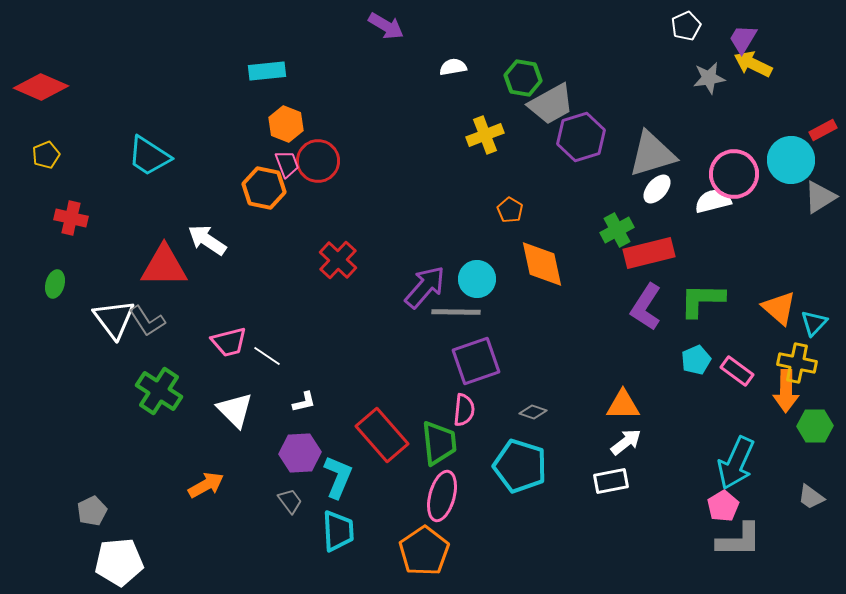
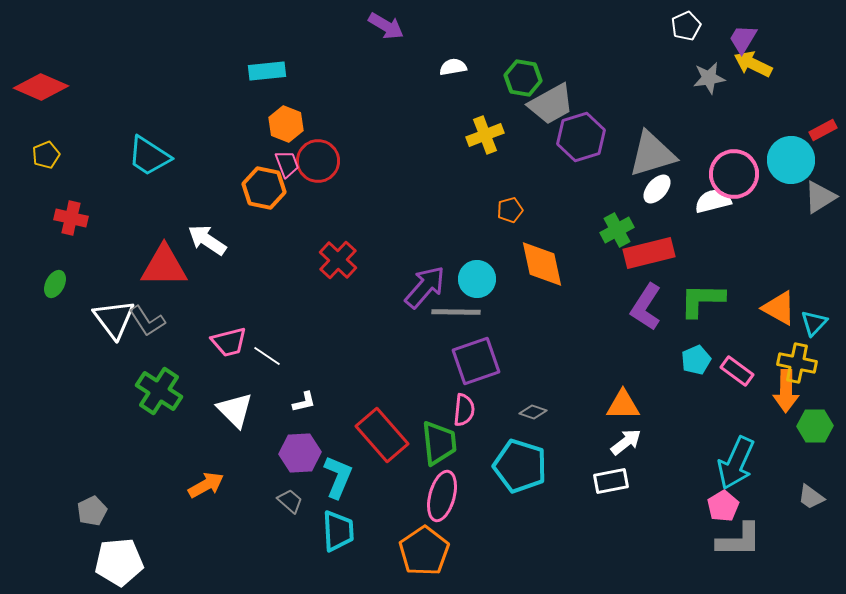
orange pentagon at (510, 210): rotated 25 degrees clockwise
green ellipse at (55, 284): rotated 12 degrees clockwise
orange triangle at (779, 308): rotated 12 degrees counterclockwise
gray trapezoid at (290, 501): rotated 12 degrees counterclockwise
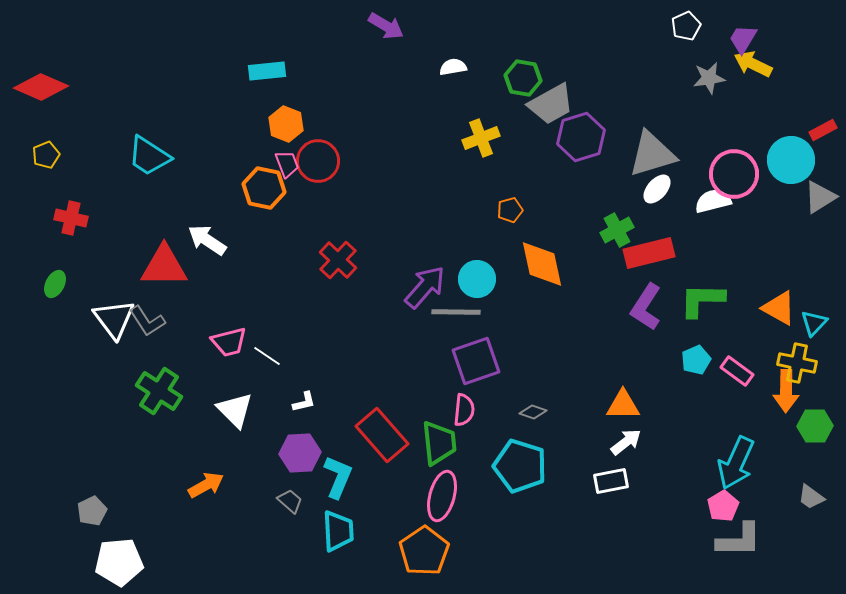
yellow cross at (485, 135): moved 4 px left, 3 px down
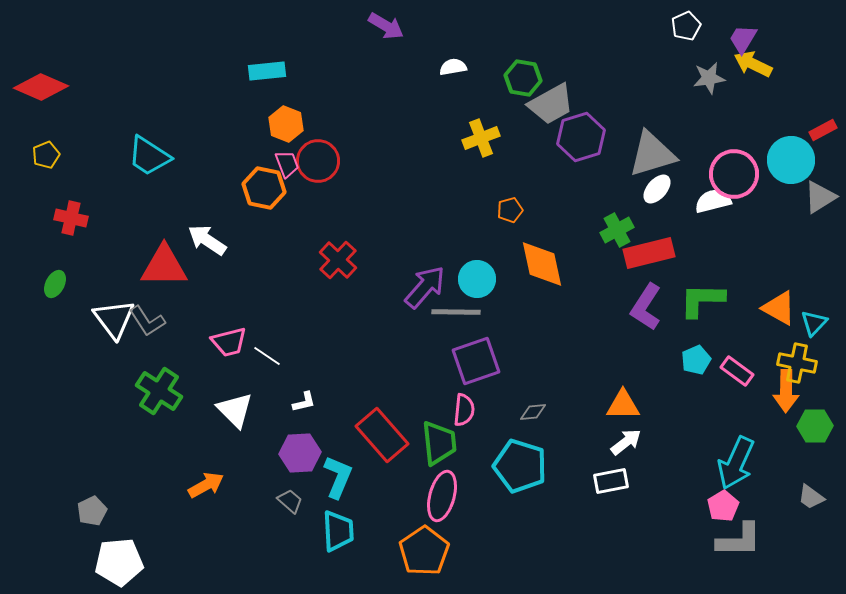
gray diamond at (533, 412): rotated 24 degrees counterclockwise
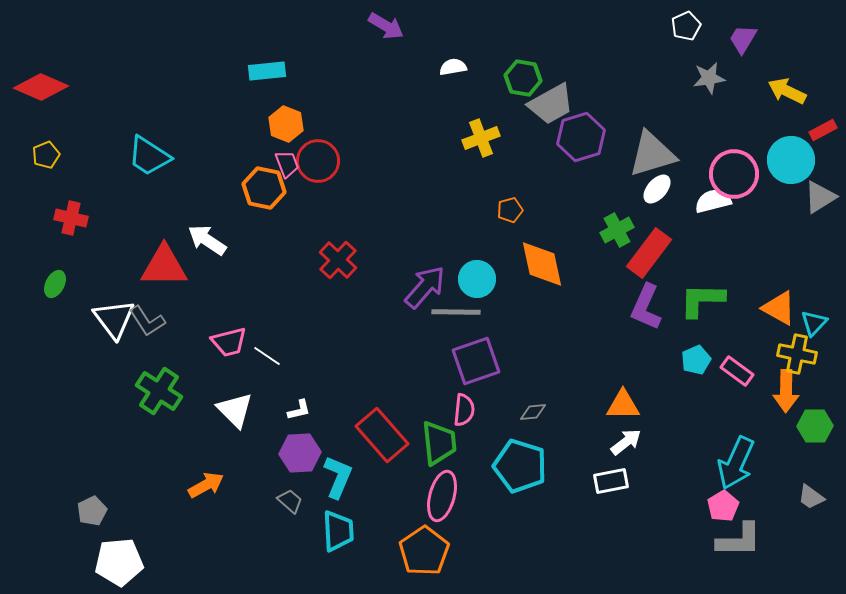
yellow arrow at (753, 64): moved 34 px right, 27 px down
red rectangle at (649, 253): rotated 39 degrees counterclockwise
purple L-shape at (646, 307): rotated 9 degrees counterclockwise
yellow cross at (797, 363): moved 9 px up
white L-shape at (304, 402): moved 5 px left, 8 px down
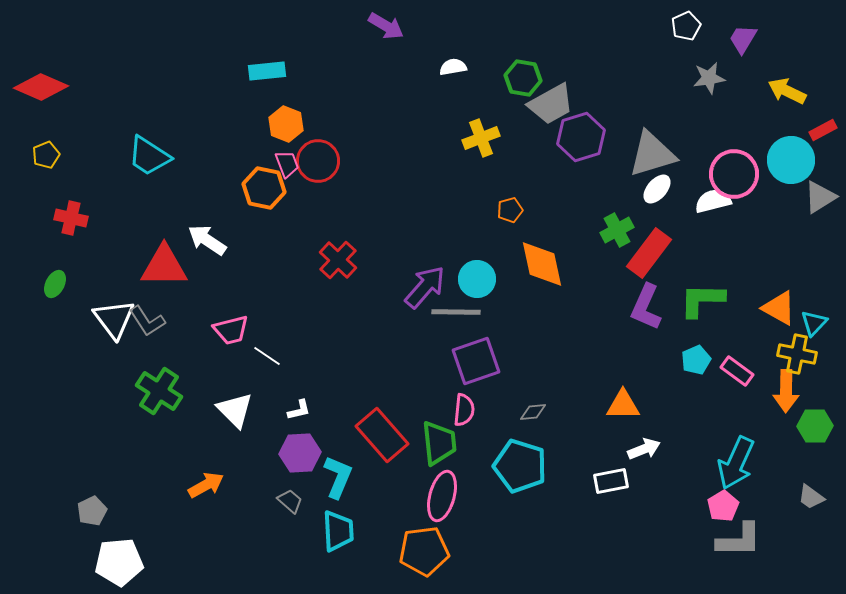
pink trapezoid at (229, 342): moved 2 px right, 12 px up
white arrow at (626, 442): moved 18 px right, 7 px down; rotated 16 degrees clockwise
orange pentagon at (424, 551): rotated 27 degrees clockwise
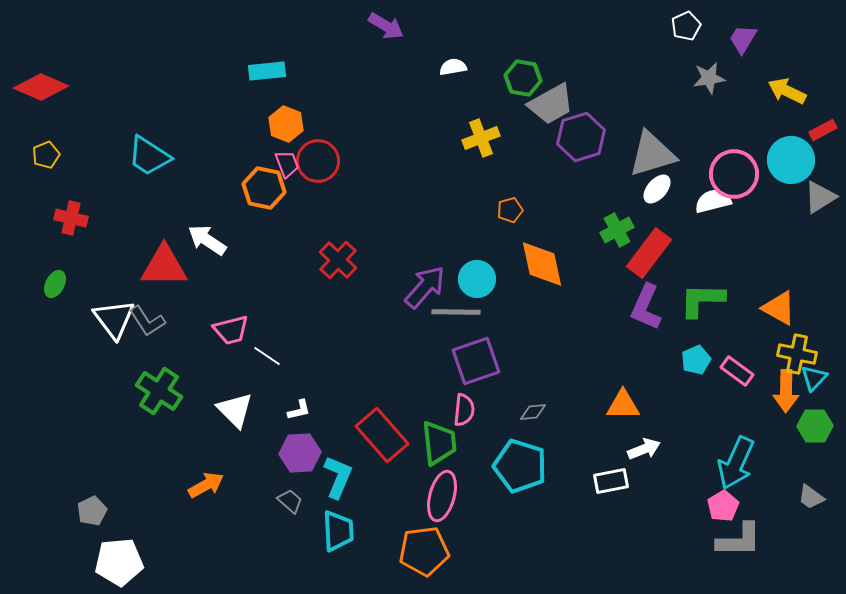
cyan triangle at (814, 323): moved 55 px down
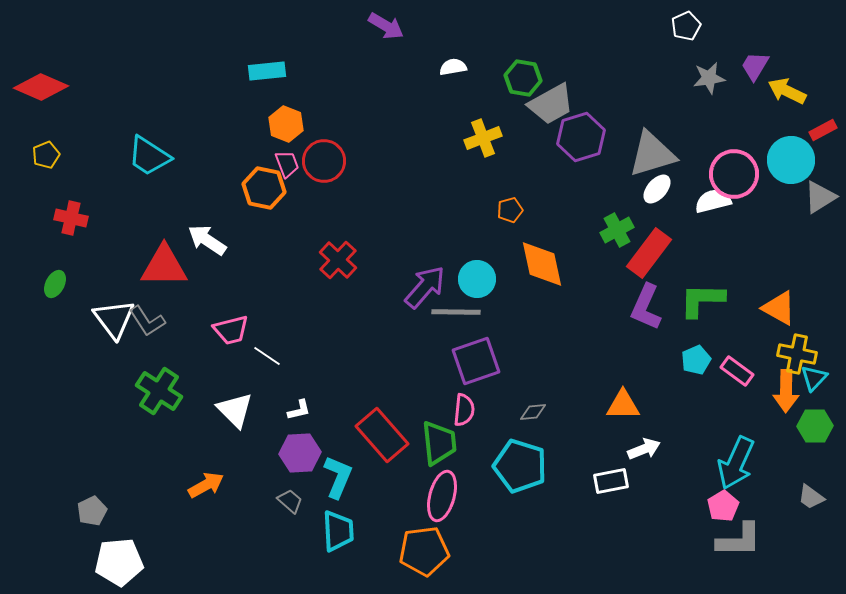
purple trapezoid at (743, 39): moved 12 px right, 27 px down
yellow cross at (481, 138): moved 2 px right
red circle at (318, 161): moved 6 px right
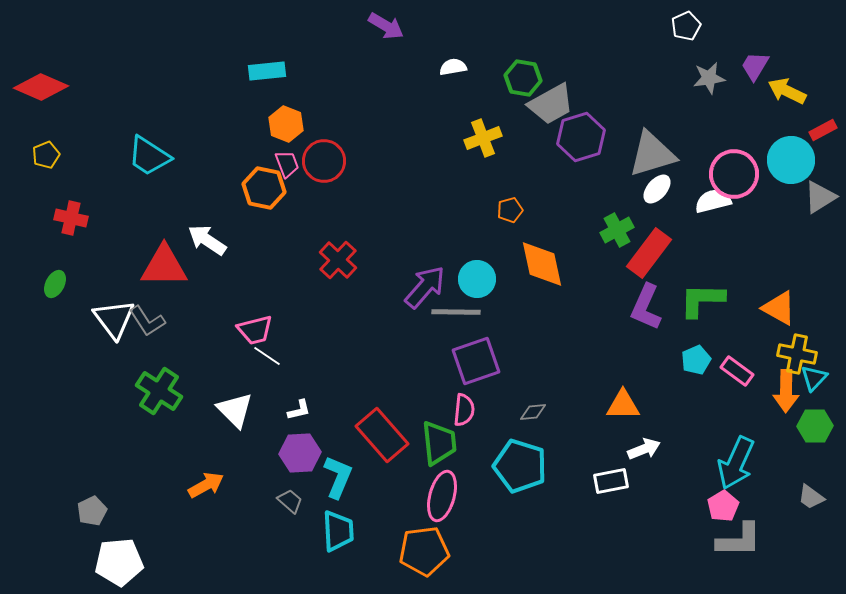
pink trapezoid at (231, 330): moved 24 px right
